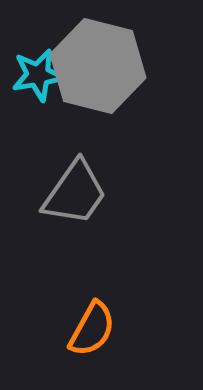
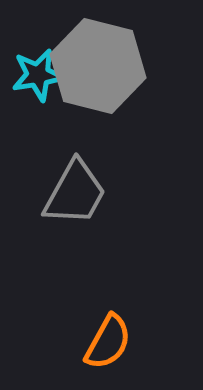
gray trapezoid: rotated 6 degrees counterclockwise
orange semicircle: moved 16 px right, 13 px down
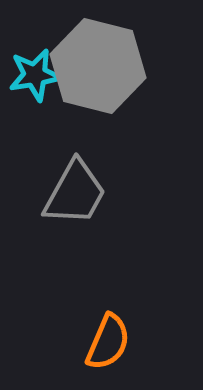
cyan star: moved 3 px left
orange semicircle: rotated 6 degrees counterclockwise
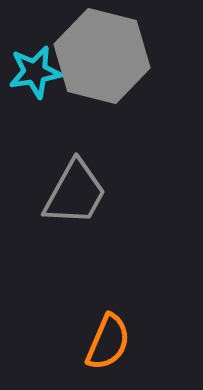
gray hexagon: moved 4 px right, 10 px up
cyan star: moved 3 px up
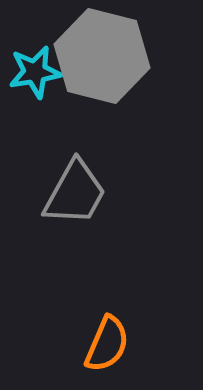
orange semicircle: moved 1 px left, 2 px down
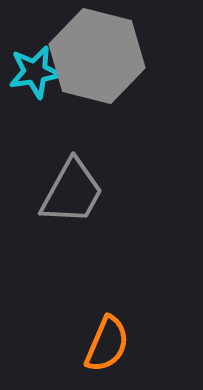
gray hexagon: moved 5 px left
gray trapezoid: moved 3 px left, 1 px up
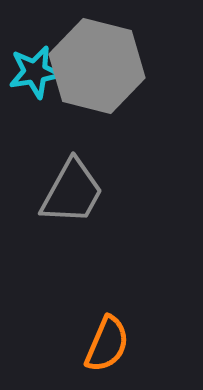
gray hexagon: moved 10 px down
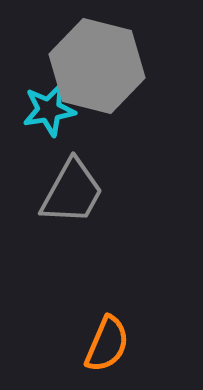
cyan star: moved 14 px right, 38 px down
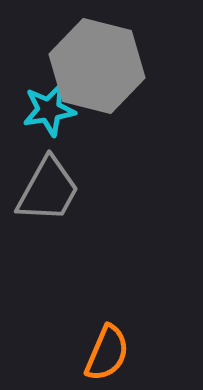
gray trapezoid: moved 24 px left, 2 px up
orange semicircle: moved 9 px down
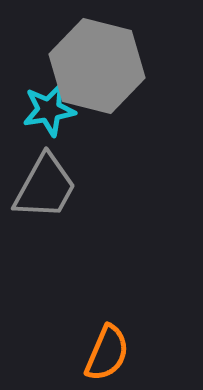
gray trapezoid: moved 3 px left, 3 px up
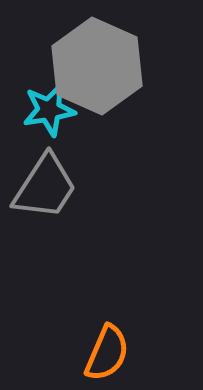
gray hexagon: rotated 10 degrees clockwise
gray trapezoid: rotated 4 degrees clockwise
